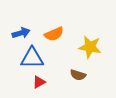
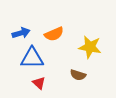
red triangle: moved 1 px down; rotated 48 degrees counterclockwise
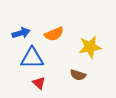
yellow star: rotated 20 degrees counterclockwise
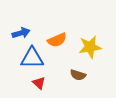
orange semicircle: moved 3 px right, 6 px down
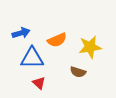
brown semicircle: moved 3 px up
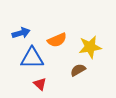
brown semicircle: moved 2 px up; rotated 133 degrees clockwise
red triangle: moved 1 px right, 1 px down
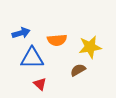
orange semicircle: rotated 18 degrees clockwise
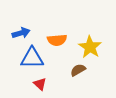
yellow star: rotated 30 degrees counterclockwise
